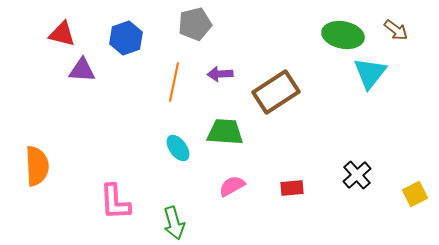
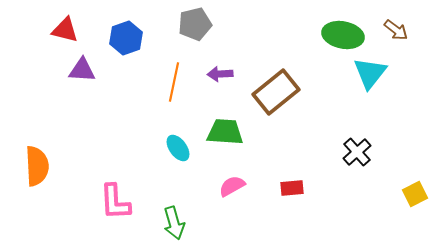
red triangle: moved 3 px right, 4 px up
brown rectangle: rotated 6 degrees counterclockwise
black cross: moved 23 px up
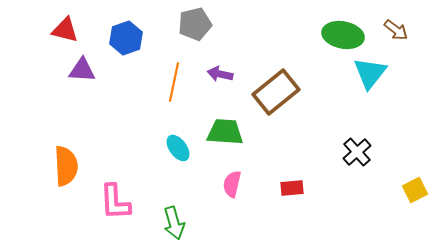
purple arrow: rotated 15 degrees clockwise
orange semicircle: moved 29 px right
pink semicircle: moved 2 px up; rotated 48 degrees counterclockwise
yellow square: moved 4 px up
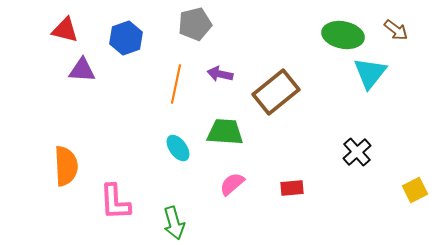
orange line: moved 2 px right, 2 px down
pink semicircle: rotated 36 degrees clockwise
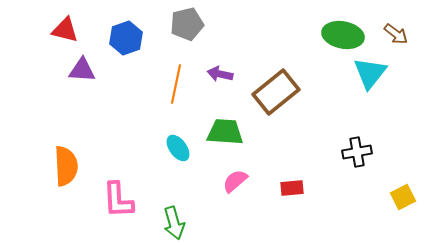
gray pentagon: moved 8 px left
brown arrow: moved 4 px down
black cross: rotated 32 degrees clockwise
pink semicircle: moved 3 px right, 3 px up
yellow square: moved 12 px left, 7 px down
pink L-shape: moved 3 px right, 2 px up
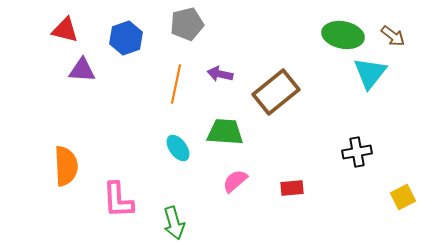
brown arrow: moved 3 px left, 2 px down
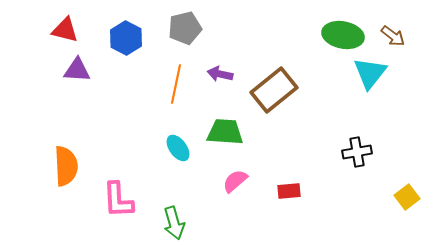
gray pentagon: moved 2 px left, 4 px down
blue hexagon: rotated 12 degrees counterclockwise
purple triangle: moved 5 px left
brown rectangle: moved 2 px left, 2 px up
red rectangle: moved 3 px left, 3 px down
yellow square: moved 4 px right; rotated 10 degrees counterclockwise
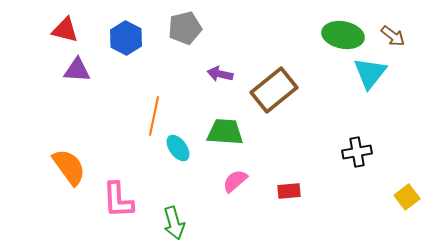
orange line: moved 22 px left, 32 px down
orange semicircle: moved 3 px right, 1 px down; rotated 33 degrees counterclockwise
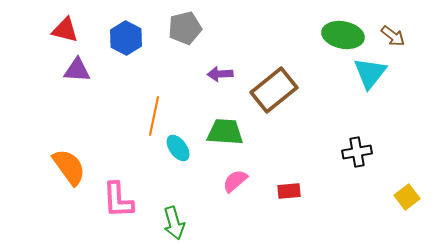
purple arrow: rotated 15 degrees counterclockwise
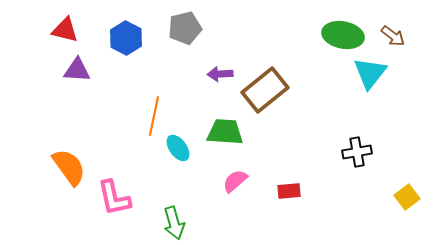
brown rectangle: moved 9 px left
pink L-shape: moved 4 px left, 2 px up; rotated 9 degrees counterclockwise
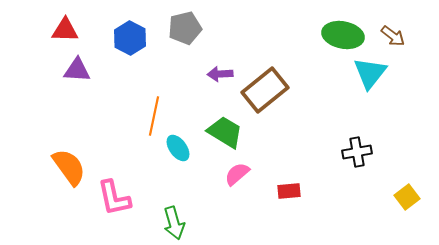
red triangle: rotated 12 degrees counterclockwise
blue hexagon: moved 4 px right
green trapezoid: rotated 27 degrees clockwise
pink semicircle: moved 2 px right, 7 px up
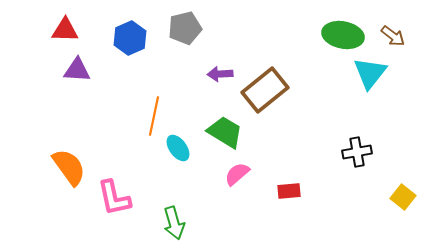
blue hexagon: rotated 8 degrees clockwise
yellow square: moved 4 px left; rotated 15 degrees counterclockwise
